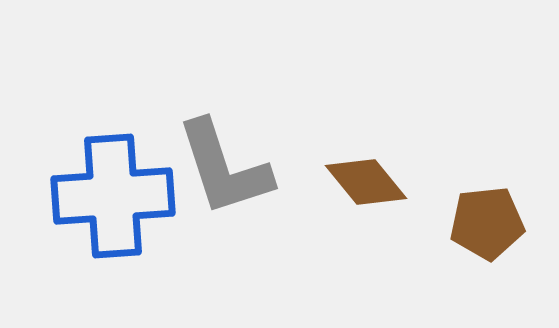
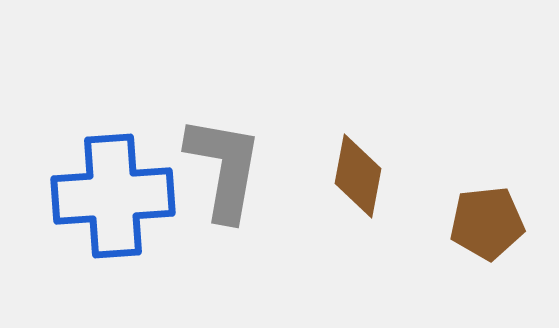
gray L-shape: rotated 152 degrees counterclockwise
brown diamond: moved 8 px left, 6 px up; rotated 50 degrees clockwise
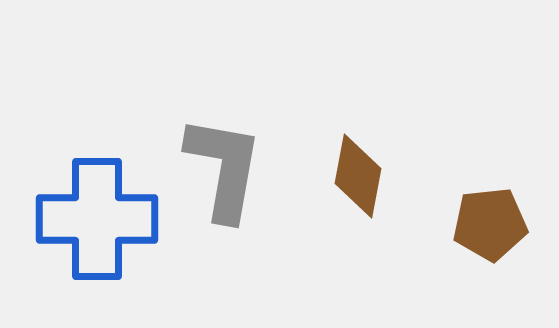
blue cross: moved 16 px left, 23 px down; rotated 4 degrees clockwise
brown pentagon: moved 3 px right, 1 px down
